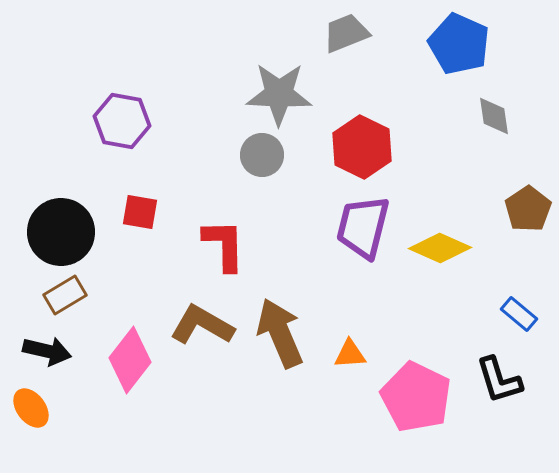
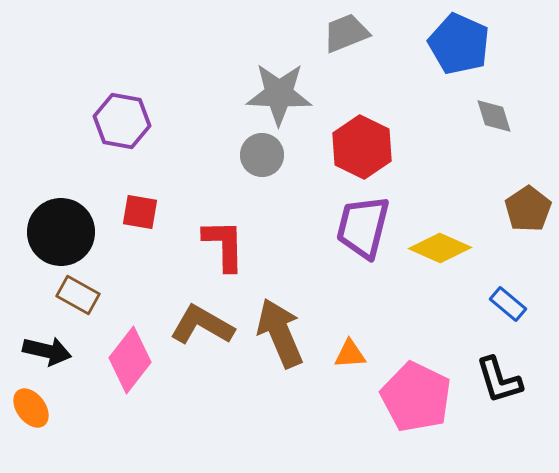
gray diamond: rotated 9 degrees counterclockwise
brown rectangle: moved 13 px right; rotated 60 degrees clockwise
blue rectangle: moved 11 px left, 10 px up
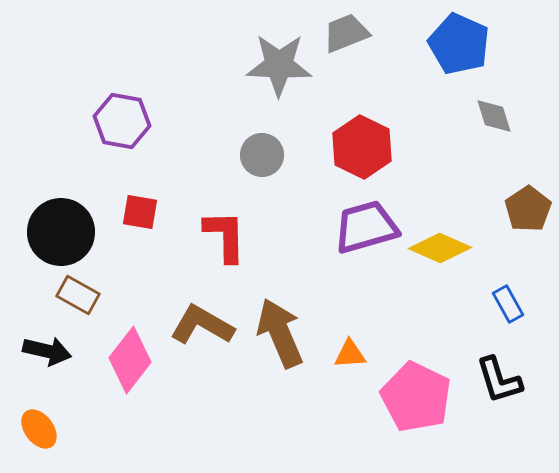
gray star: moved 29 px up
purple trapezoid: moved 3 px right; rotated 60 degrees clockwise
red L-shape: moved 1 px right, 9 px up
blue rectangle: rotated 21 degrees clockwise
orange ellipse: moved 8 px right, 21 px down
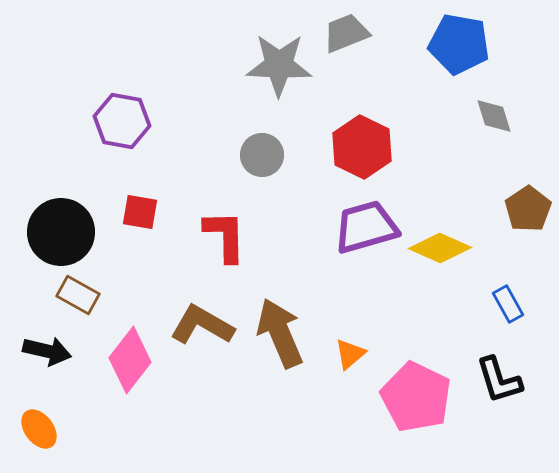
blue pentagon: rotated 14 degrees counterclockwise
orange triangle: rotated 36 degrees counterclockwise
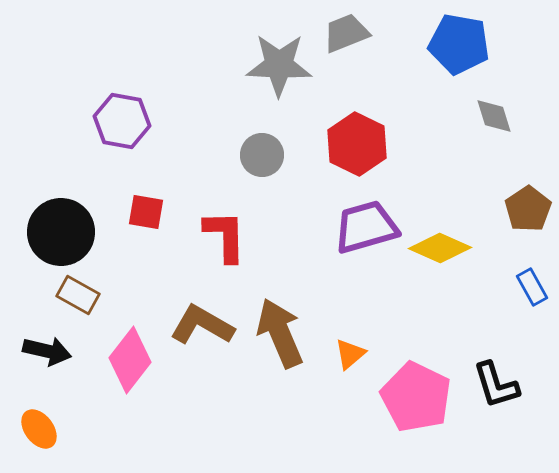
red hexagon: moved 5 px left, 3 px up
red square: moved 6 px right
blue rectangle: moved 24 px right, 17 px up
black L-shape: moved 3 px left, 5 px down
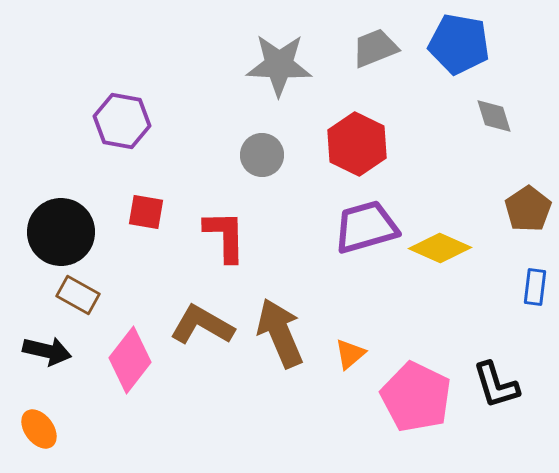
gray trapezoid: moved 29 px right, 15 px down
blue rectangle: moved 3 px right; rotated 36 degrees clockwise
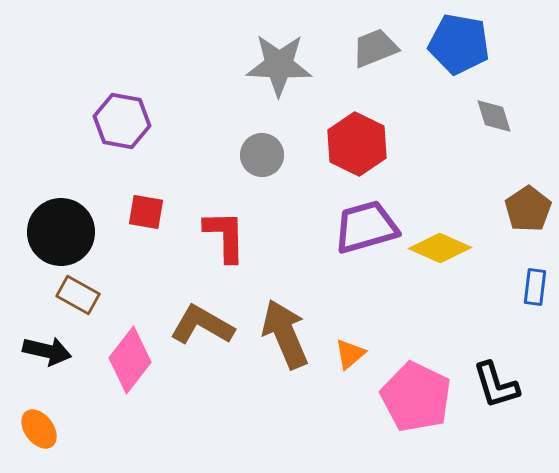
brown arrow: moved 5 px right, 1 px down
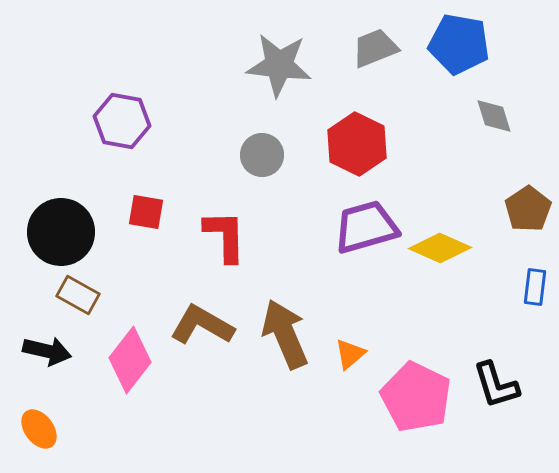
gray star: rotated 4 degrees clockwise
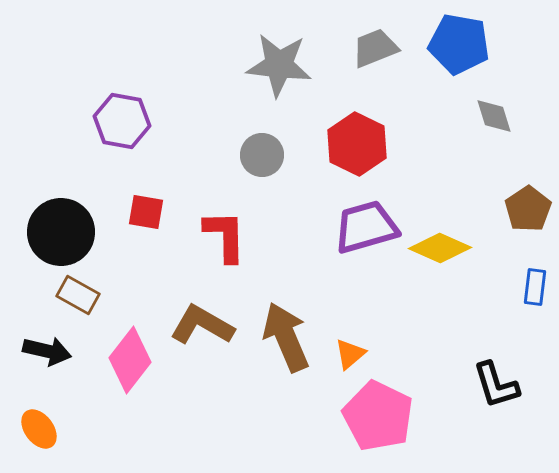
brown arrow: moved 1 px right, 3 px down
pink pentagon: moved 38 px left, 19 px down
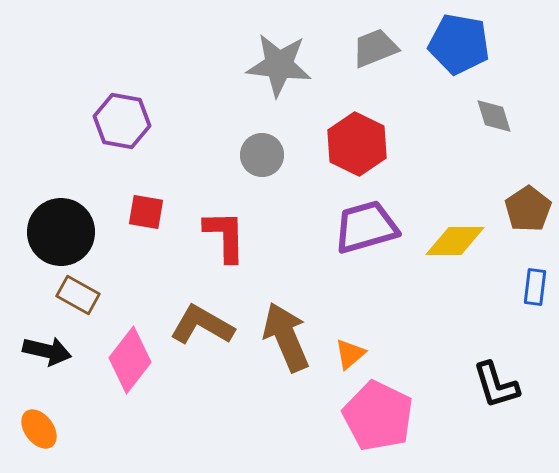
yellow diamond: moved 15 px right, 7 px up; rotated 24 degrees counterclockwise
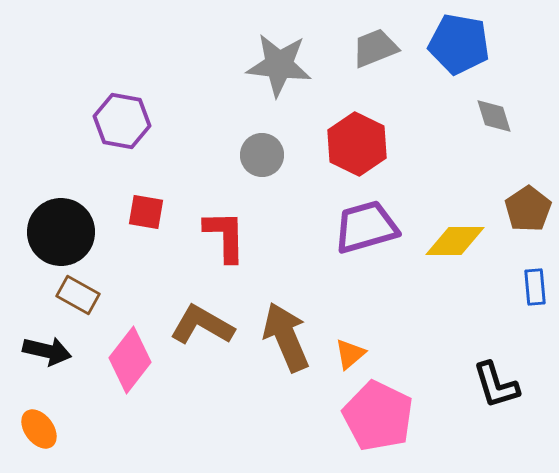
blue rectangle: rotated 12 degrees counterclockwise
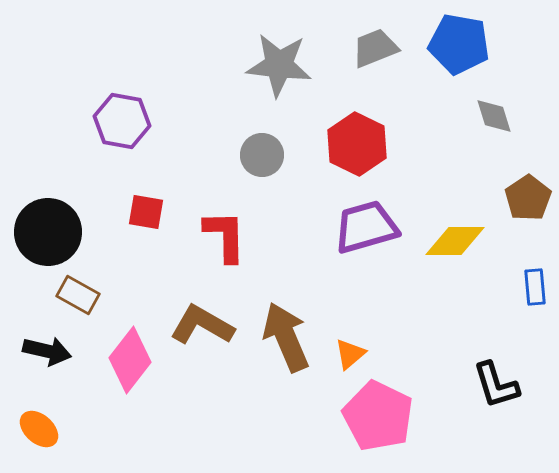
brown pentagon: moved 11 px up
black circle: moved 13 px left
orange ellipse: rotated 12 degrees counterclockwise
